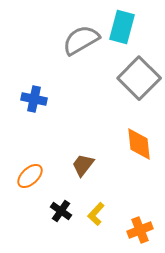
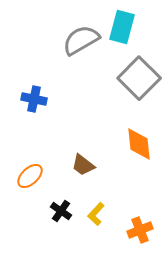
brown trapezoid: rotated 90 degrees counterclockwise
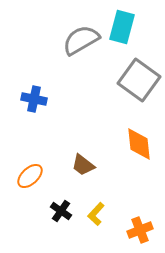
gray square: moved 2 px down; rotated 9 degrees counterclockwise
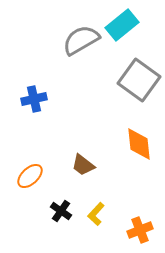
cyan rectangle: moved 2 px up; rotated 36 degrees clockwise
blue cross: rotated 25 degrees counterclockwise
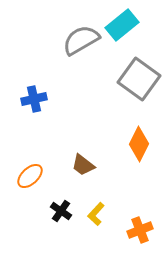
gray square: moved 1 px up
orange diamond: rotated 32 degrees clockwise
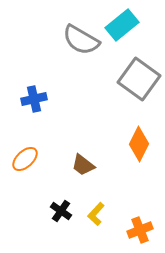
gray semicircle: rotated 120 degrees counterclockwise
orange ellipse: moved 5 px left, 17 px up
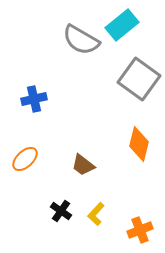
orange diamond: rotated 12 degrees counterclockwise
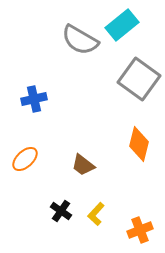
gray semicircle: moved 1 px left
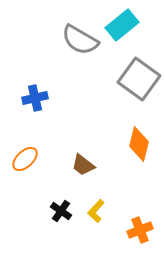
blue cross: moved 1 px right, 1 px up
yellow L-shape: moved 3 px up
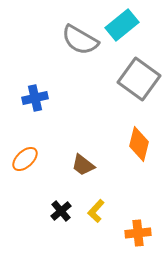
black cross: rotated 15 degrees clockwise
orange cross: moved 2 px left, 3 px down; rotated 15 degrees clockwise
